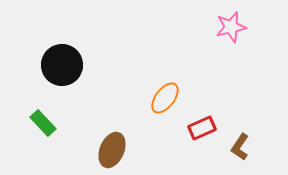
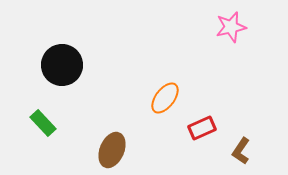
brown L-shape: moved 1 px right, 4 px down
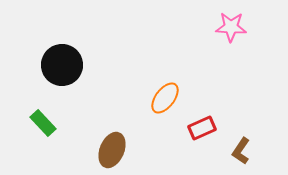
pink star: rotated 16 degrees clockwise
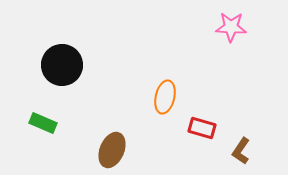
orange ellipse: moved 1 px up; rotated 24 degrees counterclockwise
green rectangle: rotated 24 degrees counterclockwise
red rectangle: rotated 40 degrees clockwise
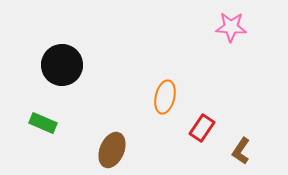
red rectangle: rotated 72 degrees counterclockwise
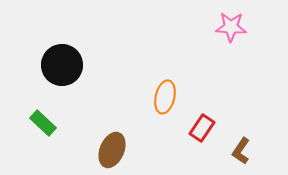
green rectangle: rotated 20 degrees clockwise
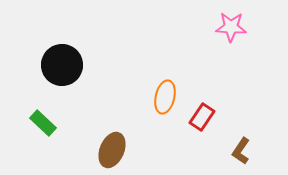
red rectangle: moved 11 px up
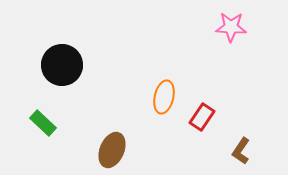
orange ellipse: moved 1 px left
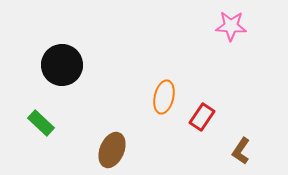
pink star: moved 1 px up
green rectangle: moved 2 px left
